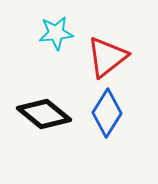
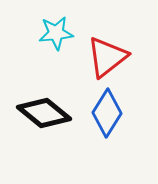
black diamond: moved 1 px up
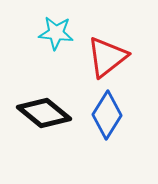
cyan star: rotated 12 degrees clockwise
blue diamond: moved 2 px down
